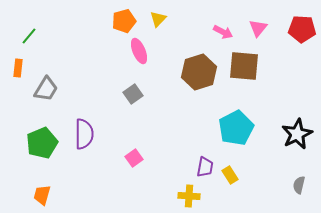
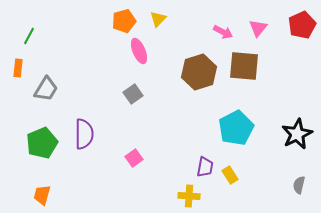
red pentagon: moved 4 px up; rotated 28 degrees counterclockwise
green line: rotated 12 degrees counterclockwise
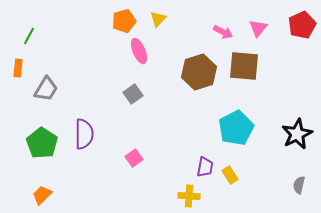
green pentagon: rotated 16 degrees counterclockwise
orange trapezoid: rotated 30 degrees clockwise
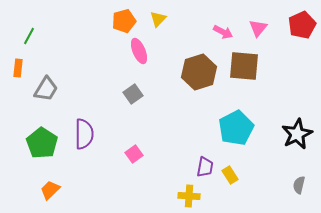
pink square: moved 4 px up
orange trapezoid: moved 8 px right, 5 px up
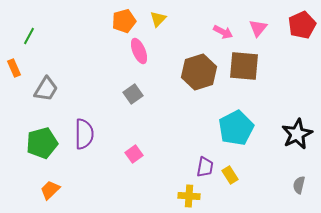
orange rectangle: moved 4 px left; rotated 30 degrees counterclockwise
green pentagon: rotated 24 degrees clockwise
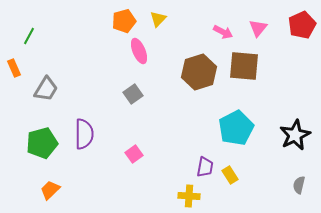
black star: moved 2 px left, 1 px down
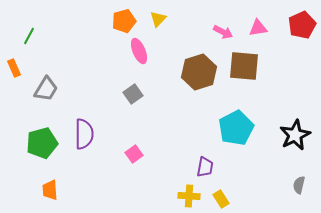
pink triangle: rotated 42 degrees clockwise
yellow rectangle: moved 9 px left, 24 px down
orange trapezoid: rotated 50 degrees counterclockwise
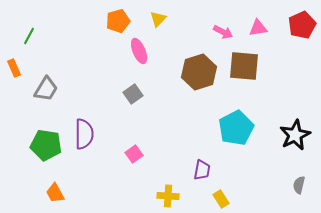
orange pentagon: moved 6 px left
green pentagon: moved 4 px right, 2 px down; rotated 24 degrees clockwise
purple trapezoid: moved 3 px left, 3 px down
orange trapezoid: moved 5 px right, 3 px down; rotated 25 degrees counterclockwise
yellow cross: moved 21 px left
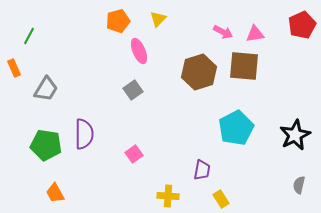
pink triangle: moved 3 px left, 6 px down
gray square: moved 4 px up
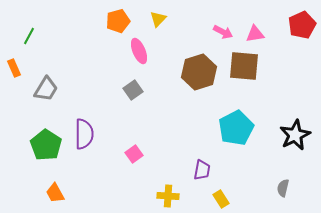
green pentagon: rotated 24 degrees clockwise
gray semicircle: moved 16 px left, 3 px down
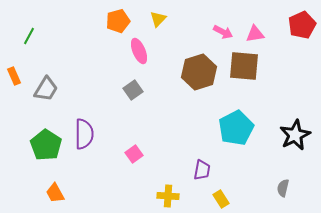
orange rectangle: moved 8 px down
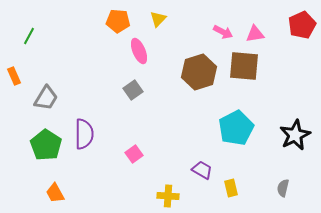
orange pentagon: rotated 20 degrees clockwise
gray trapezoid: moved 9 px down
purple trapezoid: rotated 70 degrees counterclockwise
yellow rectangle: moved 10 px right, 11 px up; rotated 18 degrees clockwise
